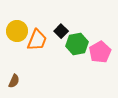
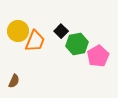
yellow circle: moved 1 px right
orange trapezoid: moved 2 px left, 1 px down
pink pentagon: moved 2 px left, 4 px down
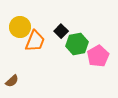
yellow circle: moved 2 px right, 4 px up
brown semicircle: moved 2 px left; rotated 24 degrees clockwise
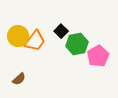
yellow circle: moved 2 px left, 9 px down
orange trapezoid: rotated 15 degrees clockwise
brown semicircle: moved 7 px right, 2 px up
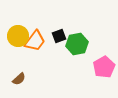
black square: moved 2 px left, 5 px down; rotated 24 degrees clockwise
pink pentagon: moved 6 px right, 11 px down
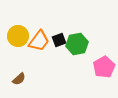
black square: moved 4 px down
orange trapezoid: moved 4 px right
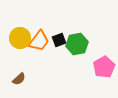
yellow circle: moved 2 px right, 2 px down
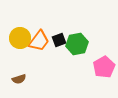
brown semicircle: rotated 24 degrees clockwise
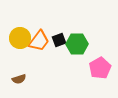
green hexagon: rotated 10 degrees clockwise
pink pentagon: moved 4 px left, 1 px down
